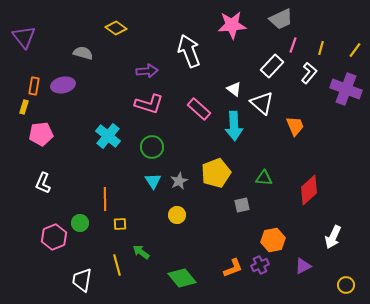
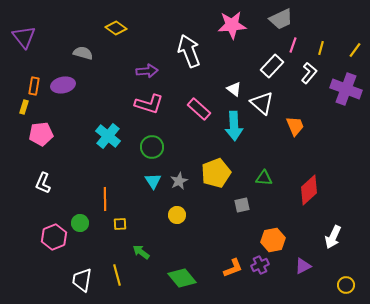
yellow line at (117, 265): moved 10 px down
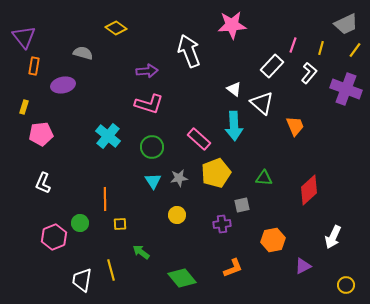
gray trapezoid at (281, 19): moved 65 px right, 5 px down
orange rectangle at (34, 86): moved 20 px up
pink rectangle at (199, 109): moved 30 px down
gray star at (179, 181): moved 3 px up; rotated 18 degrees clockwise
purple cross at (260, 265): moved 38 px left, 41 px up; rotated 18 degrees clockwise
yellow line at (117, 275): moved 6 px left, 5 px up
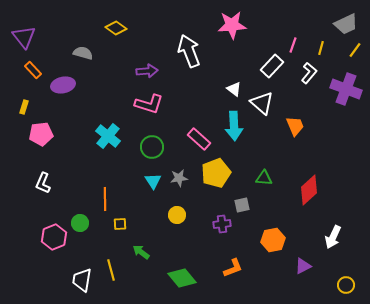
orange rectangle at (34, 66): moved 1 px left, 4 px down; rotated 54 degrees counterclockwise
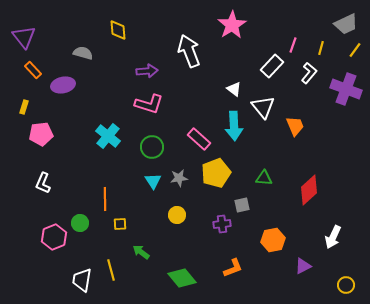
pink star at (232, 25): rotated 28 degrees counterclockwise
yellow diamond at (116, 28): moved 2 px right, 2 px down; rotated 50 degrees clockwise
white triangle at (262, 103): moved 1 px right, 4 px down; rotated 10 degrees clockwise
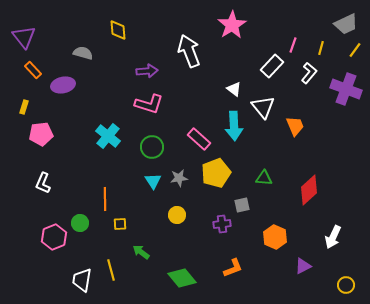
orange hexagon at (273, 240): moved 2 px right, 3 px up; rotated 25 degrees counterclockwise
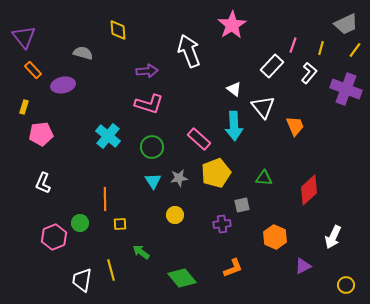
yellow circle at (177, 215): moved 2 px left
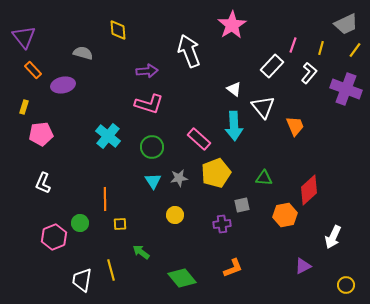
orange hexagon at (275, 237): moved 10 px right, 22 px up; rotated 25 degrees clockwise
